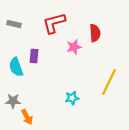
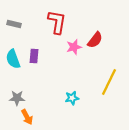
red L-shape: moved 3 px right, 1 px up; rotated 115 degrees clockwise
red semicircle: moved 7 px down; rotated 42 degrees clockwise
cyan semicircle: moved 3 px left, 8 px up
gray star: moved 4 px right, 3 px up
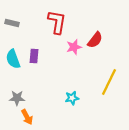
gray rectangle: moved 2 px left, 1 px up
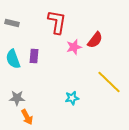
yellow line: rotated 72 degrees counterclockwise
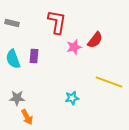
yellow line: rotated 24 degrees counterclockwise
